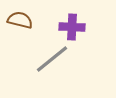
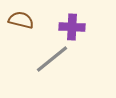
brown semicircle: moved 1 px right
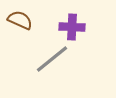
brown semicircle: moved 1 px left; rotated 10 degrees clockwise
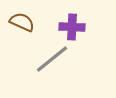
brown semicircle: moved 2 px right, 2 px down
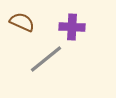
gray line: moved 6 px left
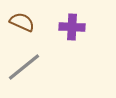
gray line: moved 22 px left, 8 px down
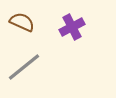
purple cross: rotated 30 degrees counterclockwise
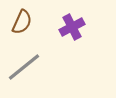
brown semicircle: rotated 90 degrees clockwise
